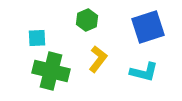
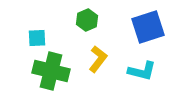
cyan L-shape: moved 2 px left, 1 px up
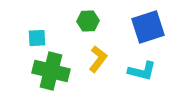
green hexagon: moved 1 px right, 1 px down; rotated 20 degrees clockwise
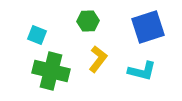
cyan square: moved 3 px up; rotated 24 degrees clockwise
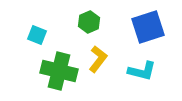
green hexagon: moved 1 px right, 1 px down; rotated 20 degrees counterclockwise
green cross: moved 8 px right
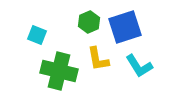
blue square: moved 23 px left
yellow L-shape: rotated 132 degrees clockwise
cyan L-shape: moved 3 px left, 5 px up; rotated 44 degrees clockwise
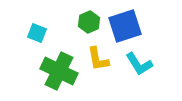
blue square: moved 1 px up
cyan square: moved 2 px up
cyan L-shape: moved 2 px up
green cross: rotated 12 degrees clockwise
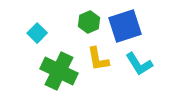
cyan square: rotated 24 degrees clockwise
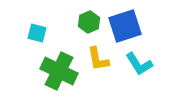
cyan square: rotated 30 degrees counterclockwise
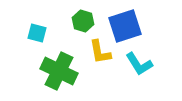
green hexagon: moved 6 px left, 1 px up; rotated 20 degrees counterclockwise
yellow L-shape: moved 2 px right, 7 px up
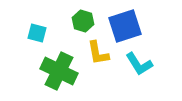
yellow L-shape: moved 2 px left, 1 px down
